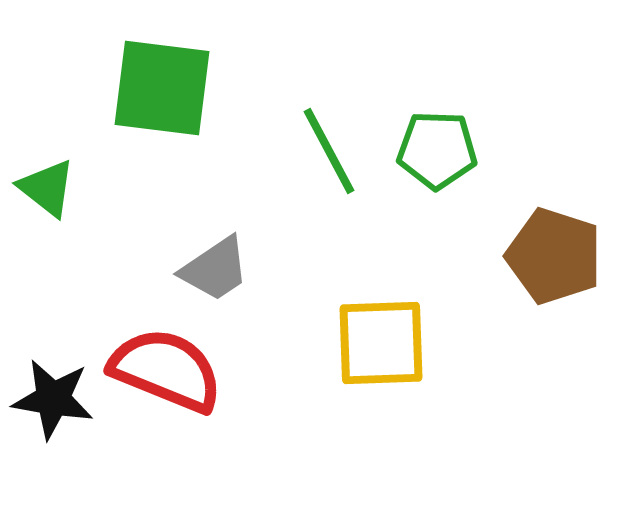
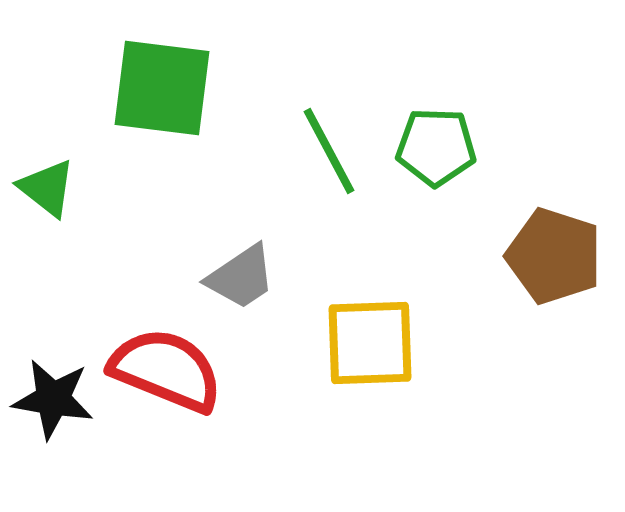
green pentagon: moved 1 px left, 3 px up
gray trapezoid: moved 26 px right, 8 px down
yellow square: moved 11 px left
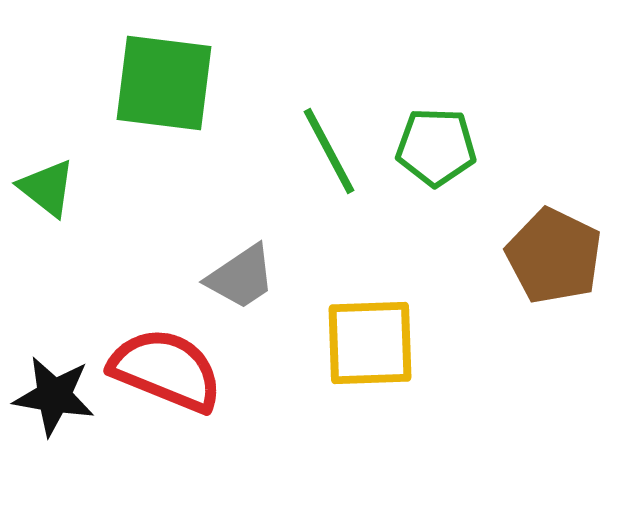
green square: moved 2 px right, 5 px up
brown pentagon: rotated 8 degrees clockwise
black star: moved 1 px right, 3 px up
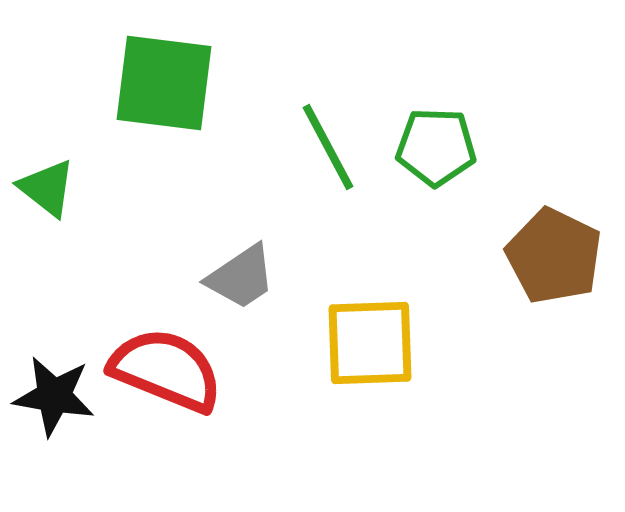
green line: moved 1 px left, 4 px up
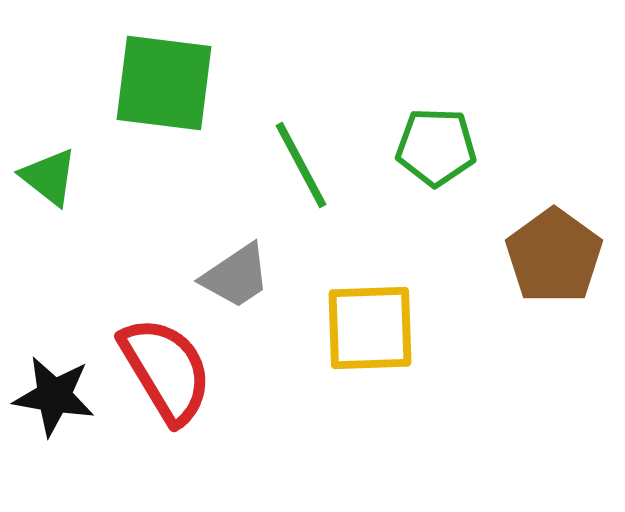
green line: moved 27 px left, 18 px down
green triangle: moved 2 px right, 11 px up
brown pentagon: rotated 10 degrees clockwise
gray trapezoid: moved 5 px left, 1 px up
yellow square: moved 15 px up
red semicircle: rotated 37 degrees clockwise
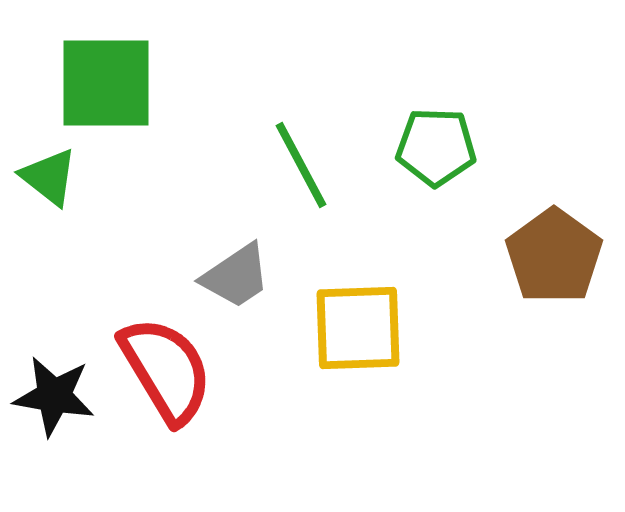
green square: moved 58 px left; rotated 7 degrees counterclockwise
yellow square: moved 12 px left
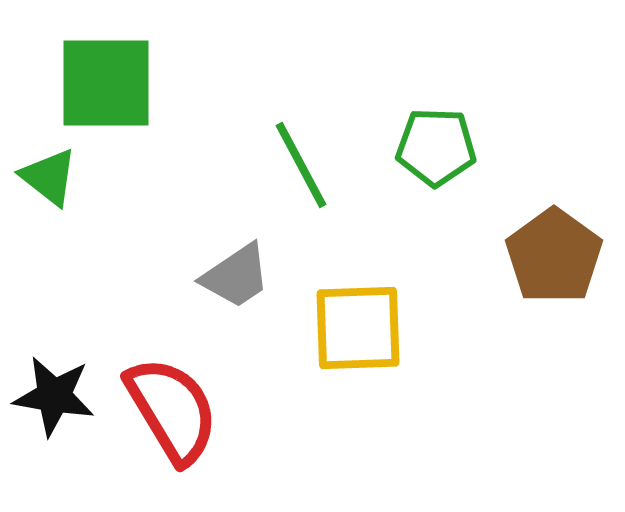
red semicircle: moved 6 px right, 40 px down
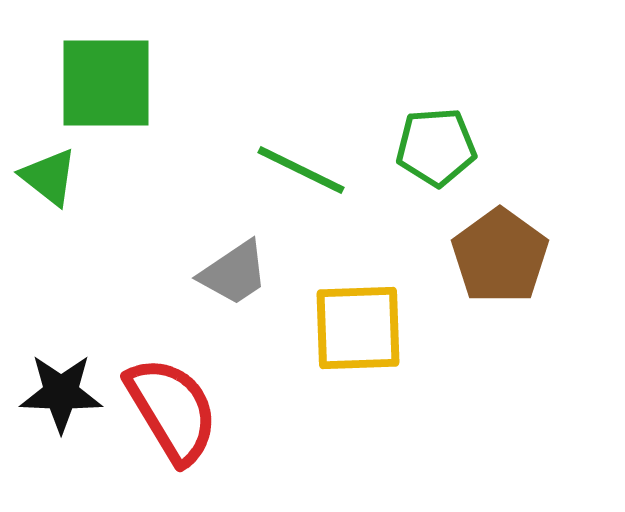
green pentagon: rotated 6 degrees counterclockwise
green line: moved 5 px down; rotated 36 degrees counterclockwise
brown pentagon: moved 54 px left
gray trapezoid: moved 2 px left, 3 px up
black star: moved 7 px right, 3 px up; rotated 8 degrees counterclockwise
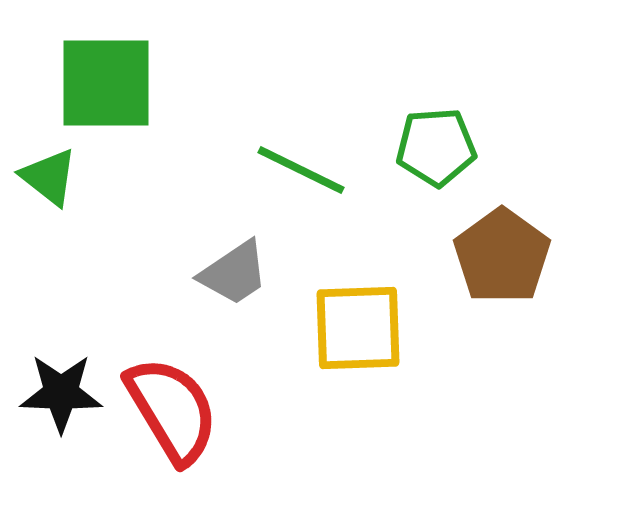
brown pentagon: moved 2 px right
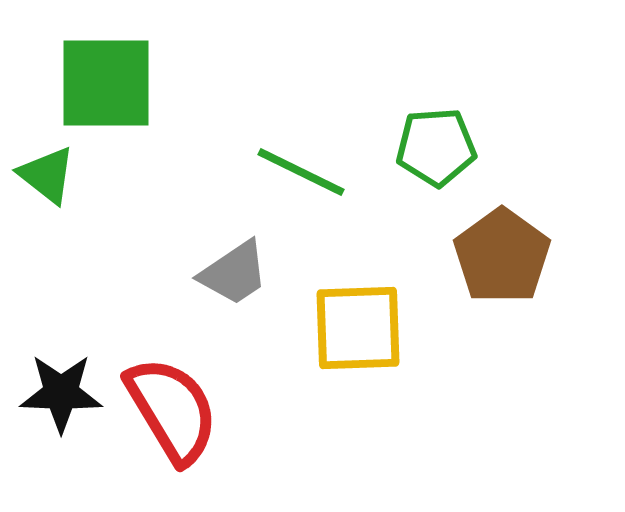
green line: moved 2 px down
green triangle: moved 2 px left, 2 px up
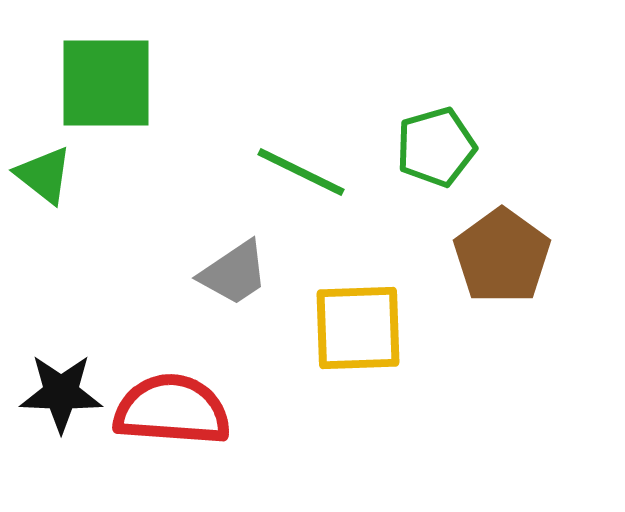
green pentagon: rotated 12 degrees counterclockwise
green triangle: moved 3 px left
red semicircle: rotated 55 degrees counterclockwise
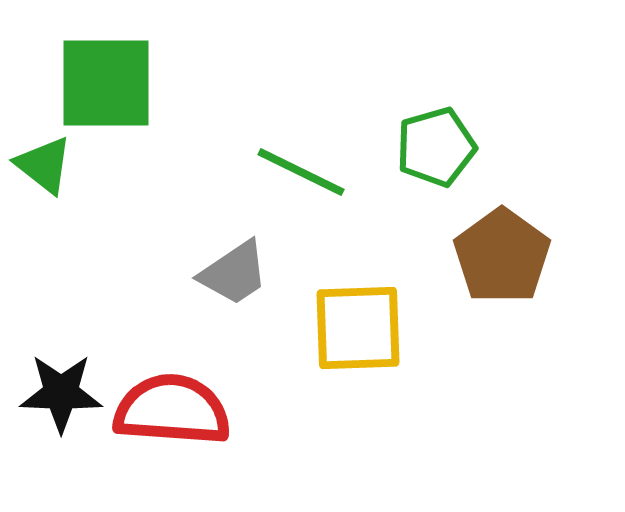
green triangle: moved 10 px up
